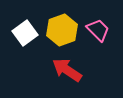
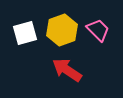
white square: rotated 20 degrees clockwise
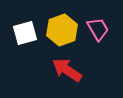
pink trapezoid: moved 1 px up; rotated 15 degrees clockwise
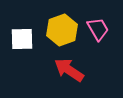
white square: moved 3 px left, 6 px down; rotated 15 degrees clockwise
red arrow: moved 2 px right
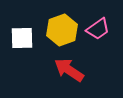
pink trapezoid: rotated 85 degrees clockwise
white square: moved 1 px up
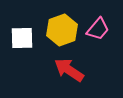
pink trapezoid: rotated 15 degrees counterclockwise
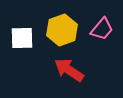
pink trapezoid: moved 4 px right
